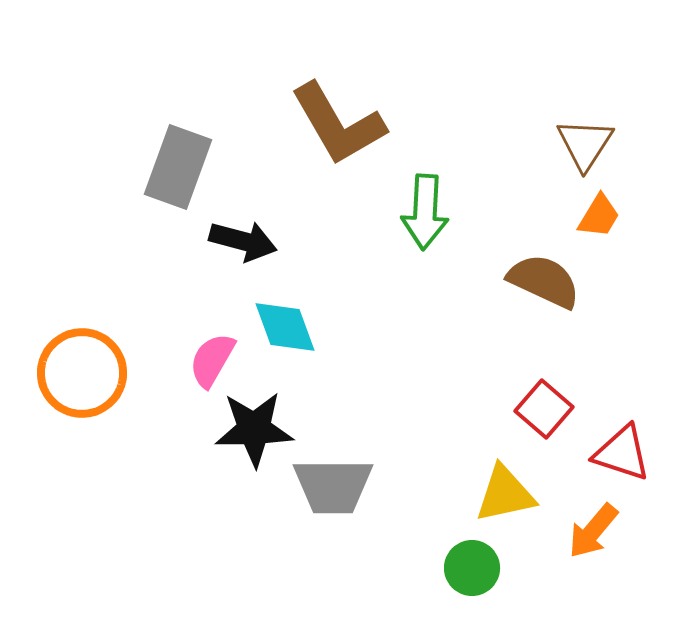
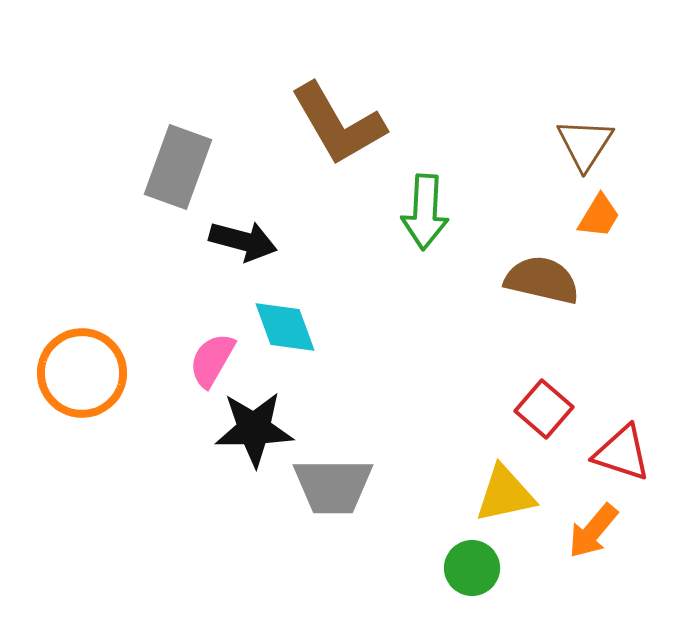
brown semicircle: moved 2 px left, 1 px up; rotated 12 degrees counterclockwise
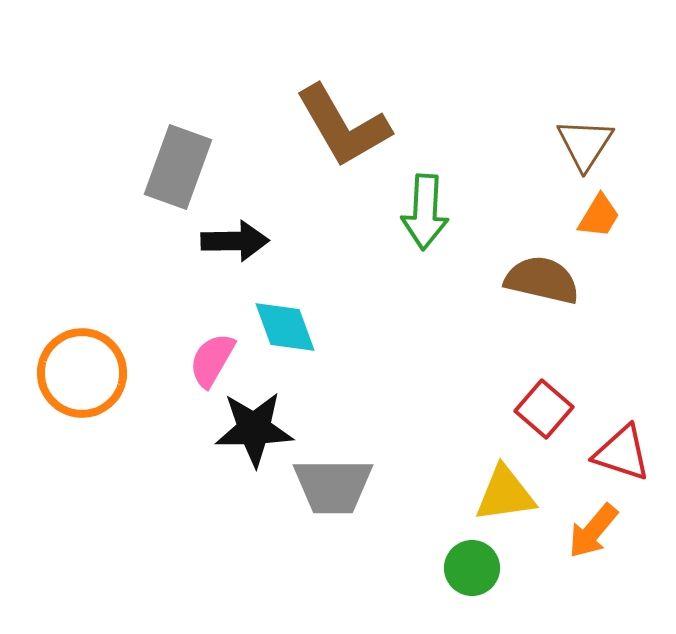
brown L-shape: moved 5 px right, 2 px down
black arrow: moved 8 px left; rotated 16 degrees counterclockwise
yellow triangle: rotated 4 degrees clockwise
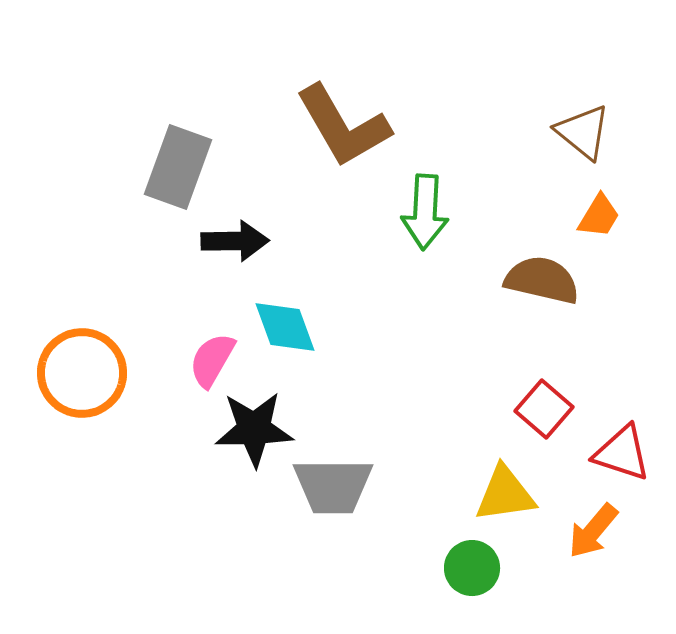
brown triangle: moved 2 px left, 12 px up; rotated 24 degrees counterclockwise
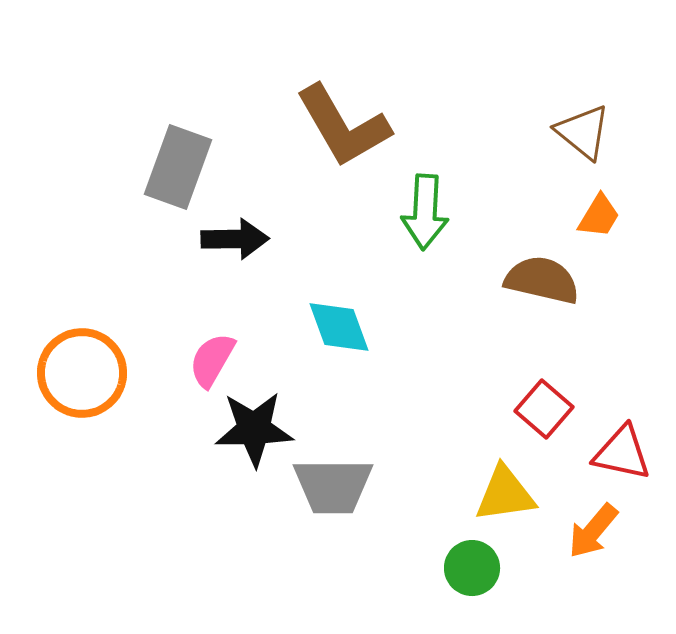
black arrow: moved 2 px up
cyan diamond: moved 54 px right
red triangle: rotated 6 degrees counterclockwise
